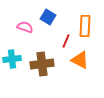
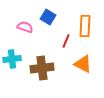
orange triangle: moved 3 px right, 4 px down
brown cross: moved 4 px down
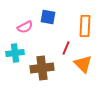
blue square: rotated 21 degrees counterclockwise
pink semicircle: rotated 133 degrees clockwise
red line: moved 7 px down
cyan cross: moved 3 px right, 6 px up
orange triangle: rotated 18 degrees clockwise
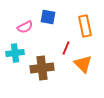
orange rectangle: rotated 15 degrees counterclockwise
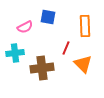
orange rectangle: rotated 10 degrees clockwise
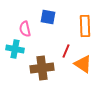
pink semicircle: moved 2 px down; rotated 105 degrees clockwise
red line: moved 3 px down
cyan cross: moved 4 px up; rotated 18 degrees clockwise
orange triangle: rotated 12 degrees counterclockwise
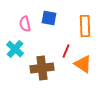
blue square: moved 1 px right, 1 px down
pink semicircle: moved 5 px up
cyan cross: rotated 30 degrees clockwise
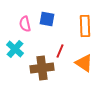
blue square: moved 2 px left, 1 px down
red line: moved 6 px left
orange triangle: moved 1 px right, 1 px up
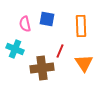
orange rectangle: moved 4 px left
cyan cross: rotated 18 degrees counterclockwise
orange triangle: rotated 24 degrees clockwise
